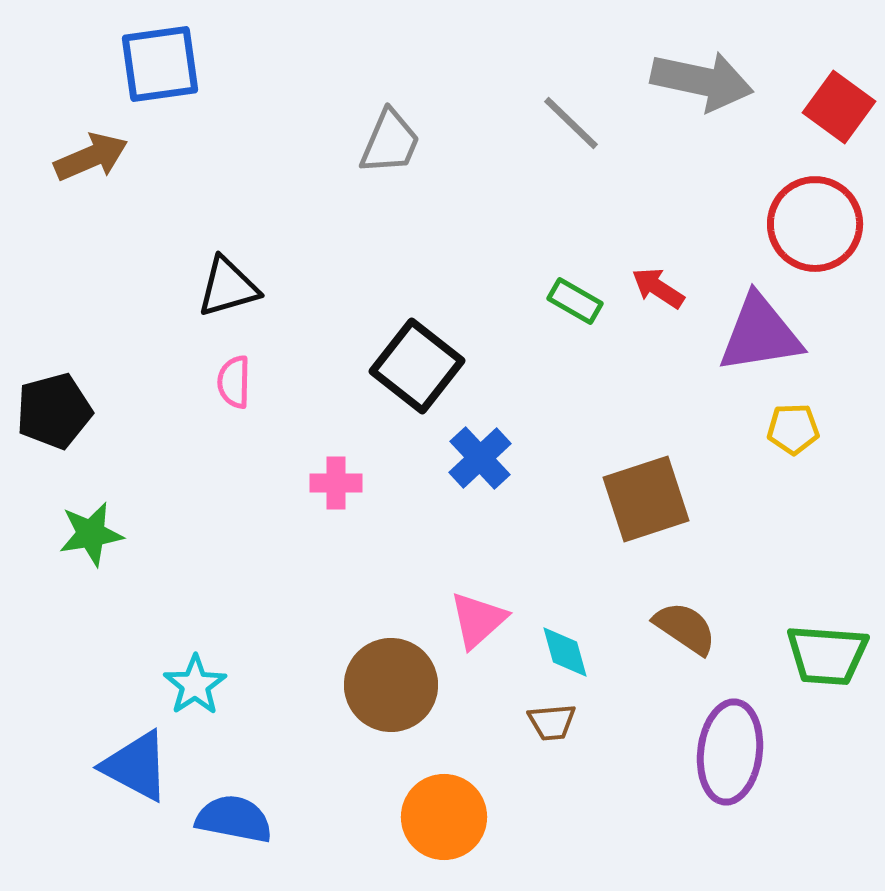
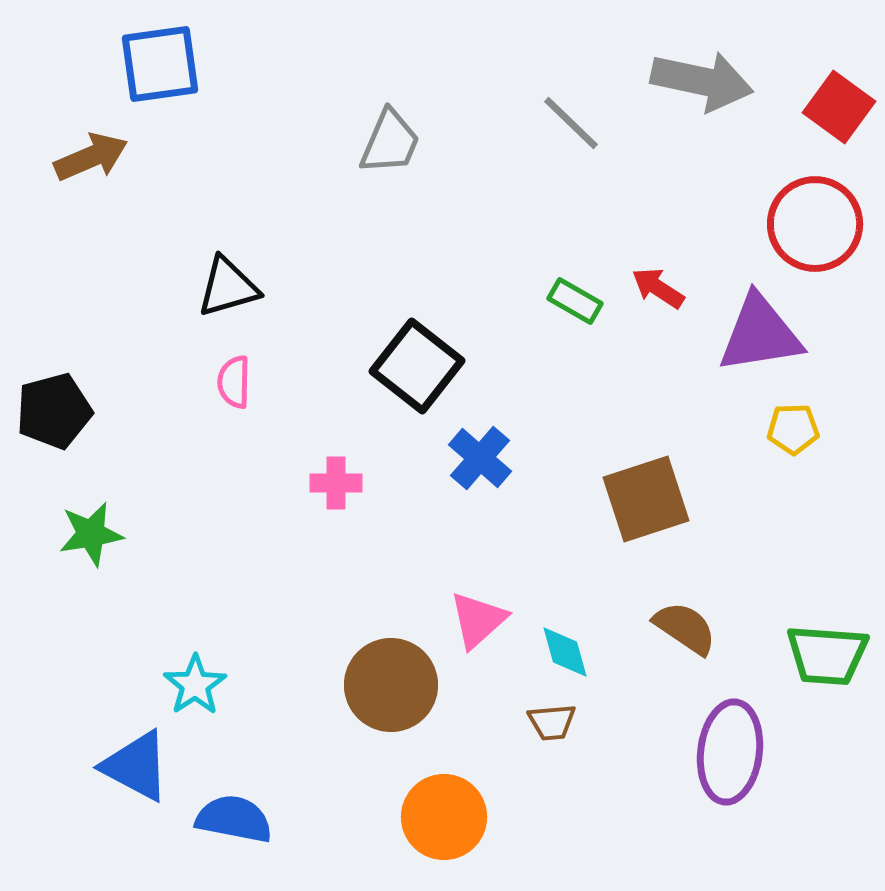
blue cross: rotated 6 degrees counterclockwise
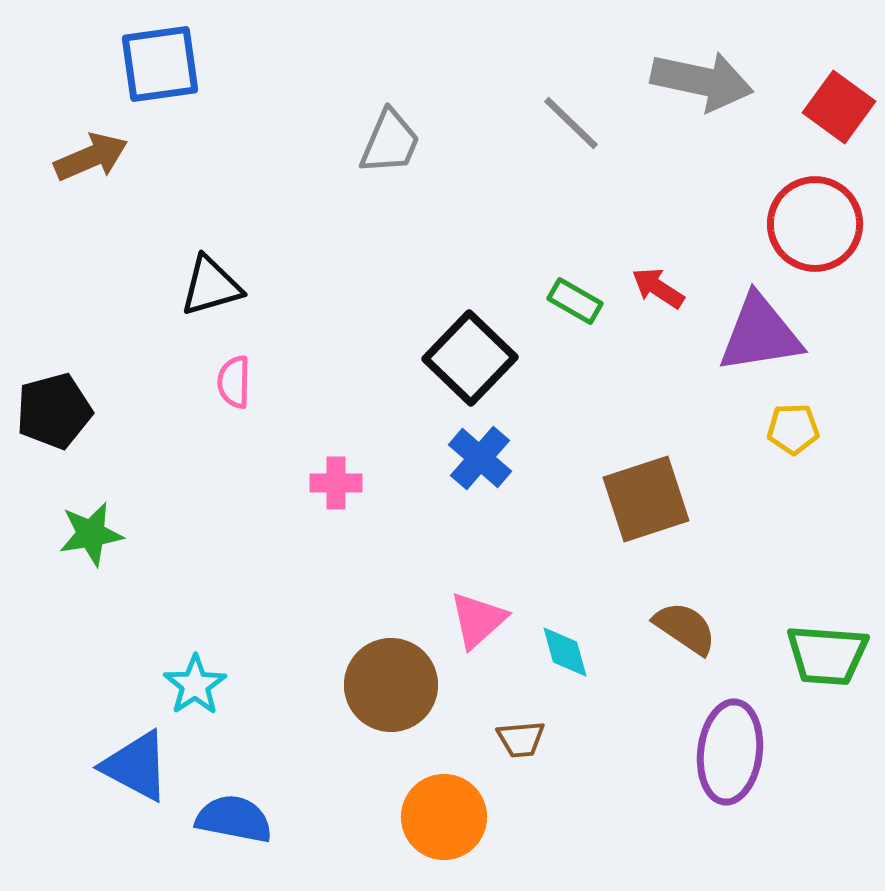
black triangle: moved 17 px left, 1 px up
black square: moved 53 px right, 8 px up; rotated 6 degrees clockwise
brown trapezoid: moved 31 px left, 17 px down
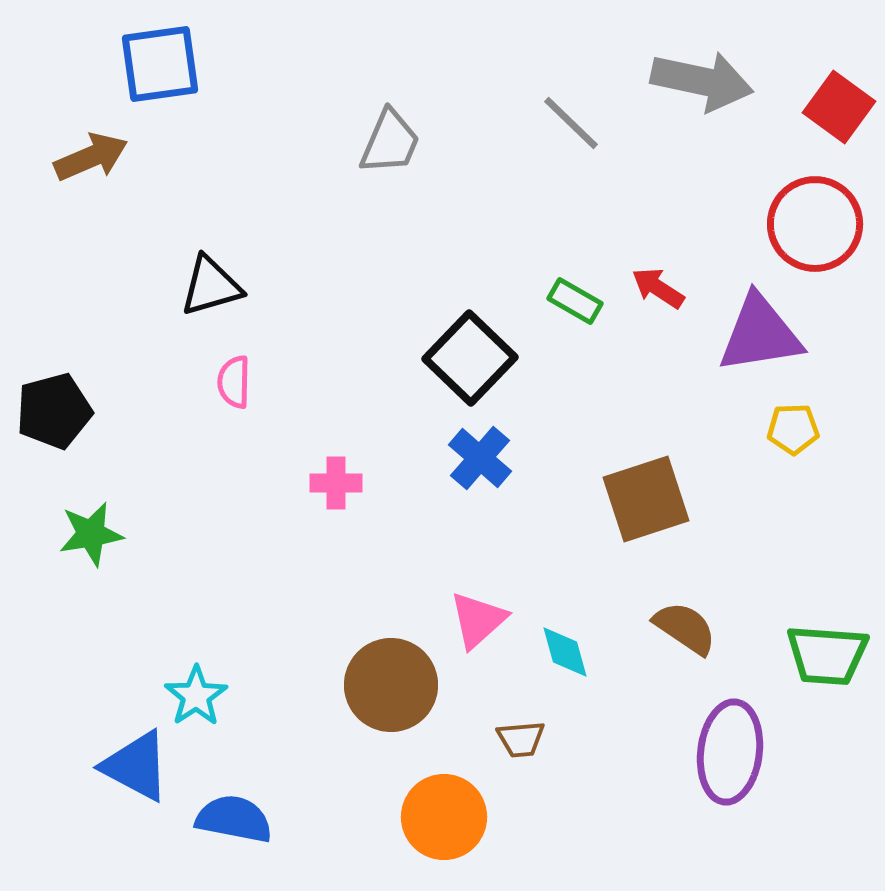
cyan star: moved 1 px right, 11 px down
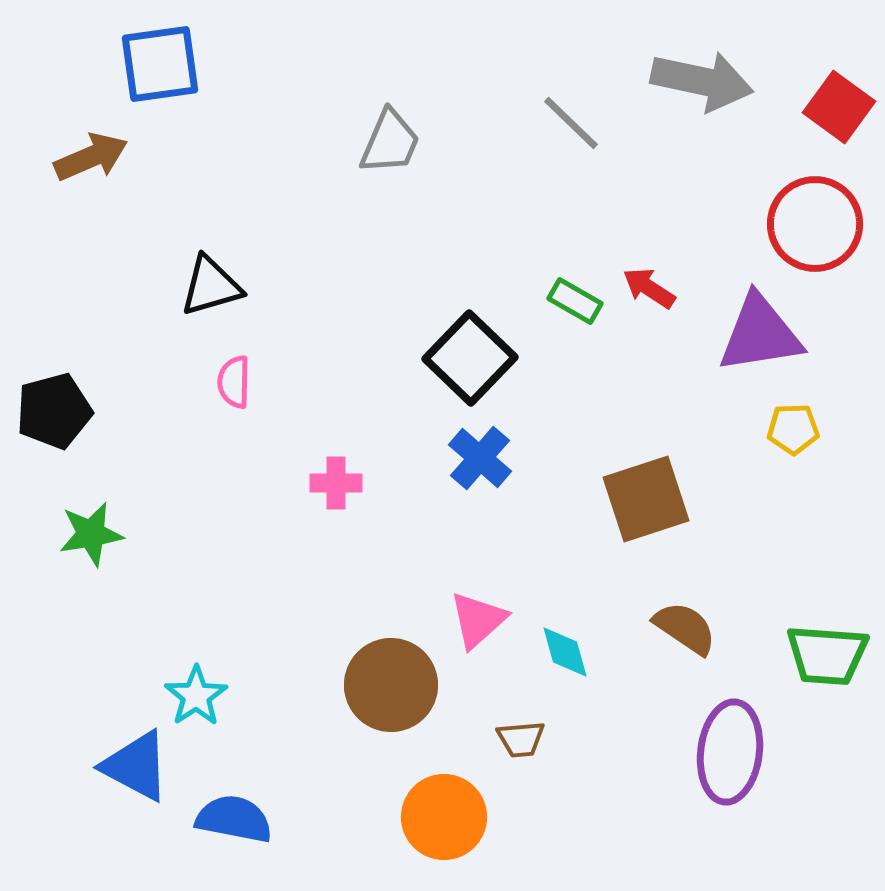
red arrow: moved 9 px left
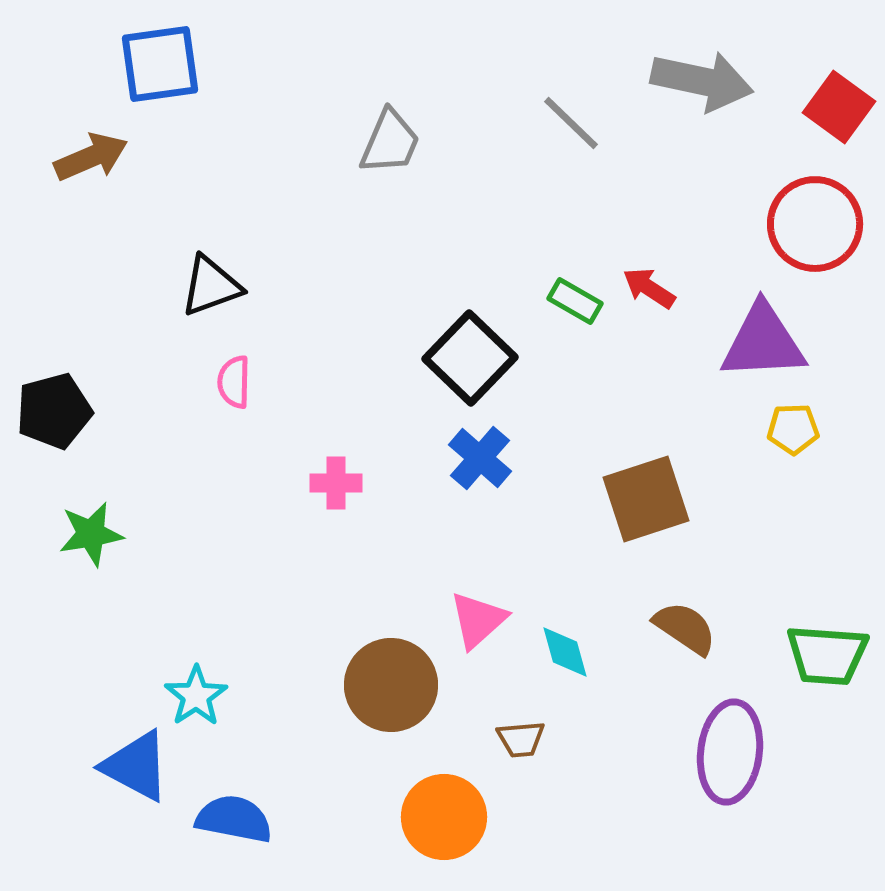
black triangle: rotated 4 degrees counterclockwise
purple triangle: moved 3 px right, 8 px down; rotated 6 degrees clockwise
